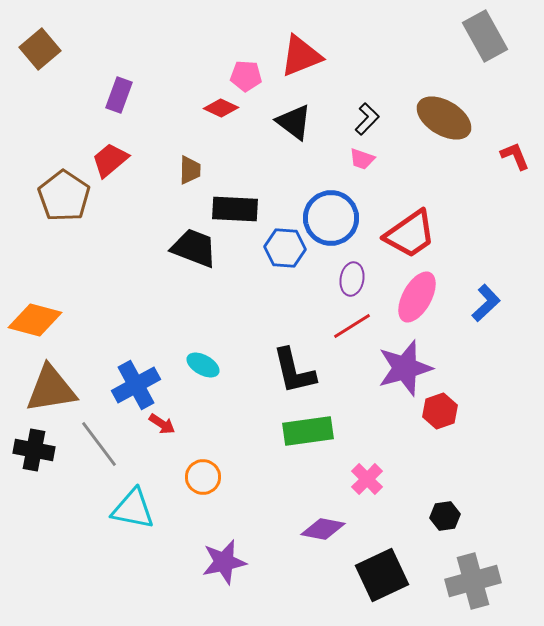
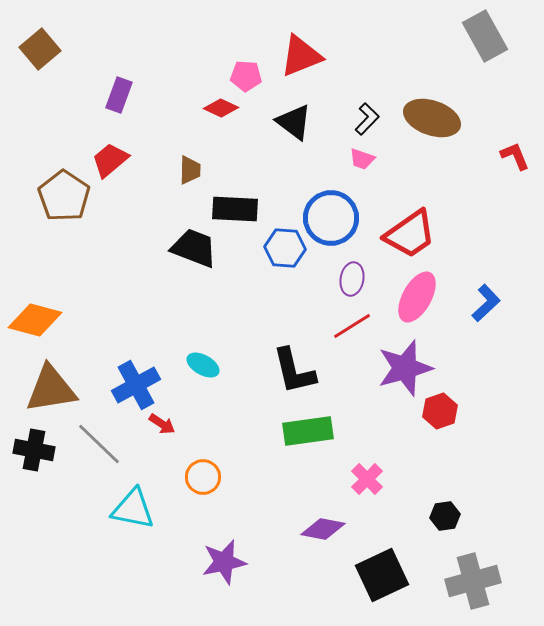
brown ellipse at (444, 118): moved 12 px left; rotated 12 degrees counterclockwise
gray line at (99, 444): rotated 9 degrees counterclockwise
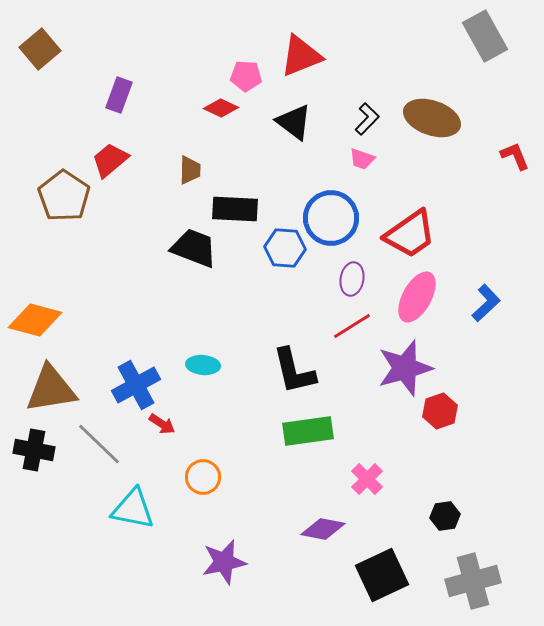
cyan ellipse at (203, 365): rotated 24 degrees counterclockwise
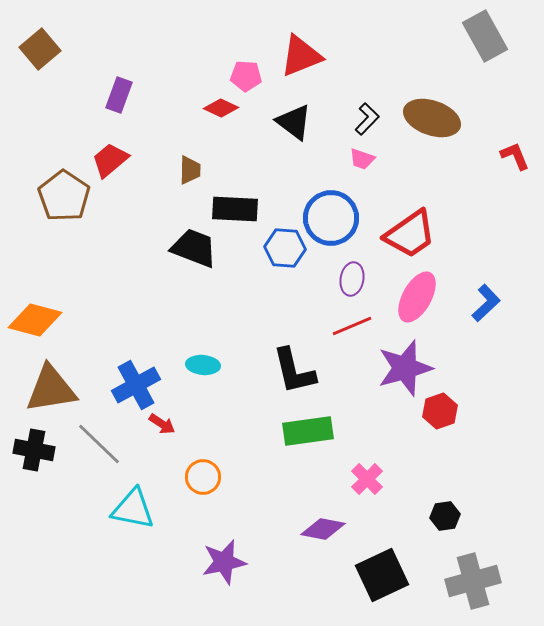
red line at (352, 326): rotated 9 degrees clockwise
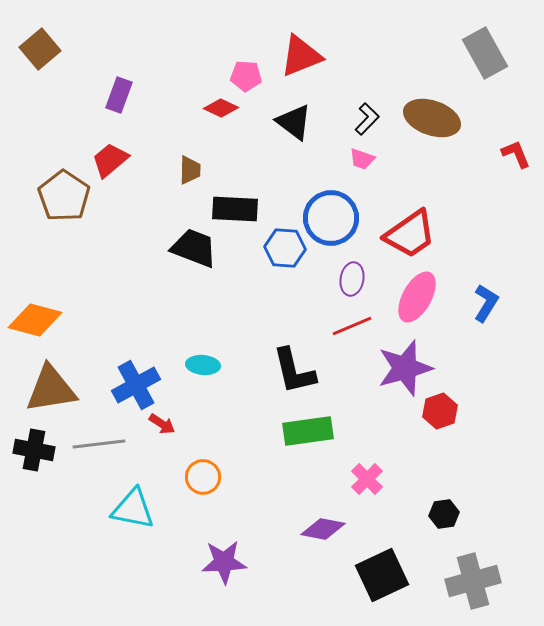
gray rectangle at (485, 36): moved 17 px down
red L-shape at (515, 156): moved 1 px right, 2 px up
blue L-shape at (486, 303): rotated 15 degrees counterclockwise
gray line at (99, 444): rotated 51 degrees counterclockwise
black hexagon at (445, 516): moved 1 px left, 2 px up
purple star at (224, 562): rotated 9 degrees clockwise
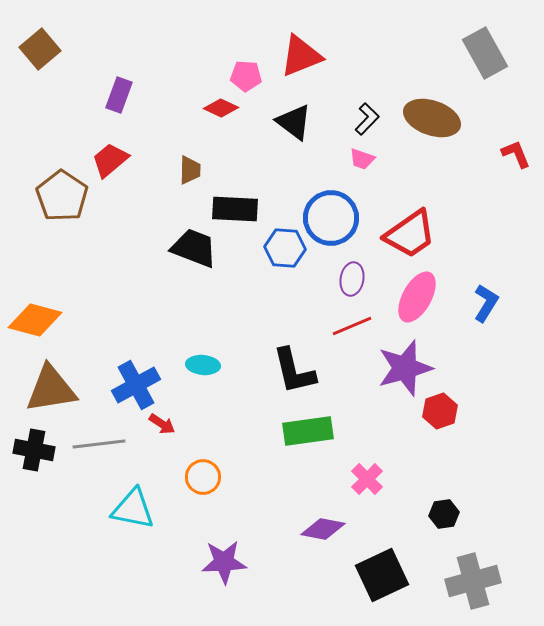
brown pentagon at (64, 196): moved 2 px left
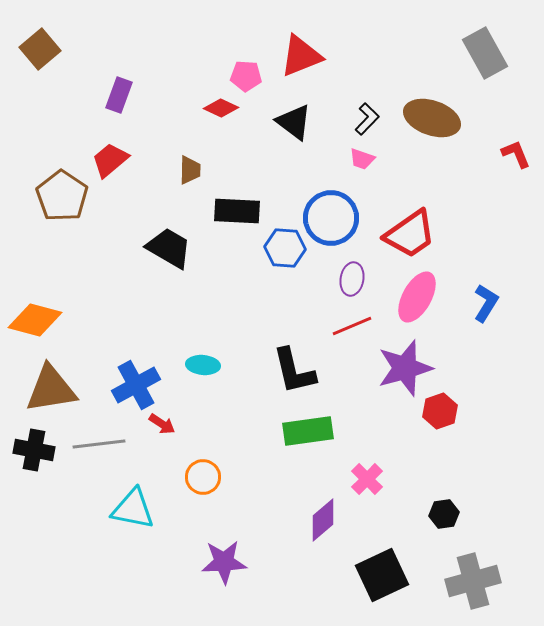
black rectangle at (235, 209): moved 2 px right, 2 px down
black trapezoid at (194, 248): moved 25 px left; rotated 9 degrees clockwise
purple diamond at (323, 529): moved 9 px up; rotated 51 degrees counterclockwise
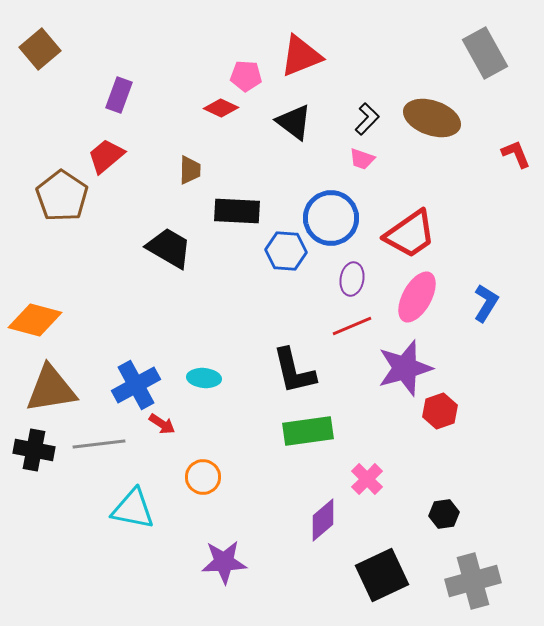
red trapezoid at (110, 160): moved 4 px left, 4 px up
blue hexagon at (285, 248): moved 1 px right, 3 px down
cyan ellipse at (203, 365): moved 1 px right, 13 px down
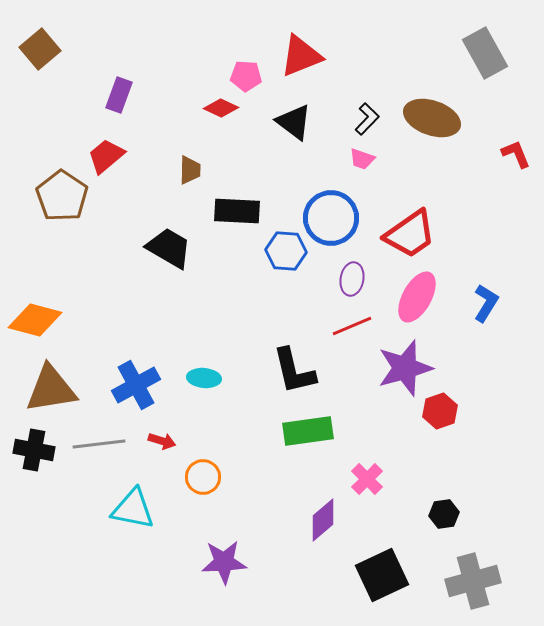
red arrow at (162, 424): moved 17 px down; rotated 16 degrees counterclockwise
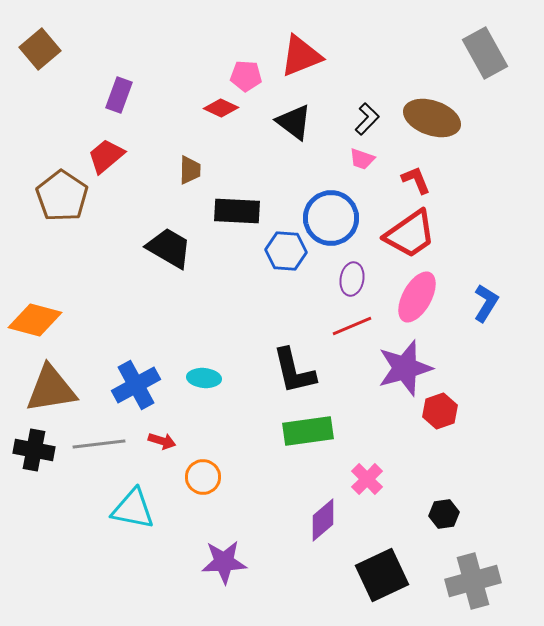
red L-shape at (516, 154): moved 100 px left, 26 px down
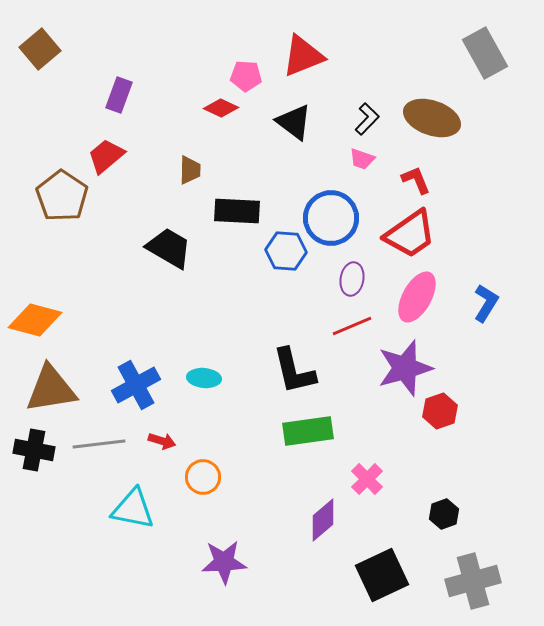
red triangle at (301, 56): moved 2 px right
black hexagon at (444, 514): rotated 12 degrees counterclockwise
